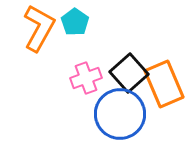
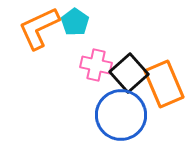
orange L-shape: rotated 144 degrees counterclockwise
pink cross: moved 10 px right, 13 px up; rotated 32 degrees clockwise
blue circle: moved 1 px right, 1 px down
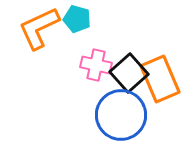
cyan pentagon: moved 2 px right, 3 px up; rotated 20 degrees counterclockwise
orange rectangle: moved 4 px left, 5 px up
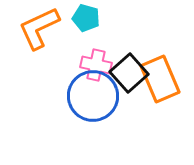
cyan pentagon: moved 9 px right, 1 px up
blue circle: moved 28 px left, 19 px up
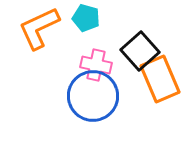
black square: moved 11 px right, 22 px up
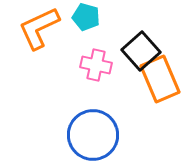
cyan pentagon: moved 1 px up
black square: moved 1 px right
blue circle: moved 39 px down
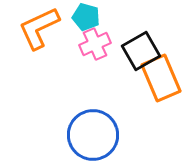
black square: rotated 12 degrees clockwise
pink cross: moved 1 px left, 21 px up; rotated 36 degrees counterclockwise
orange rectangle: moved 1 px right, 1 px up
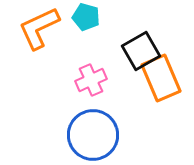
pink cross: moved 4 px left, 36 px down
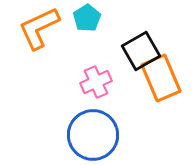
cyan pentagon: moved 1 px right, 1 px down; rotated 24 degrees clockwise
pink cross: moved 5 px right, 2 px down
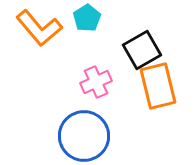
orange L-shape: rotated 105 degrees counterclockwise
black square: moved 1 px right, 1 px up
orange rectangle: moved 3 px left, 8 px down; rotated 9 degrees clockwise
blue circle: moved 9 px left, 1 px down
